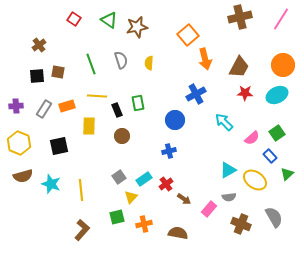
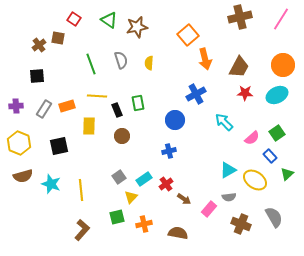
brown square at (58, 72): moved 34 px up
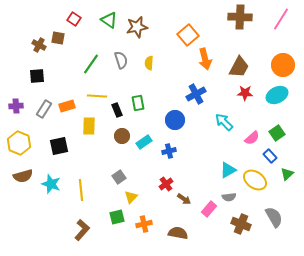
brown cross at (240, 17): rotated 15 degrees clockwise
brown cross at (39, 45): rotated 24 degrees counterclockwise
green line at (91, 64): rotated 55 degrees clockwise
cyan rectangle at (144, 179): moved 37 px up
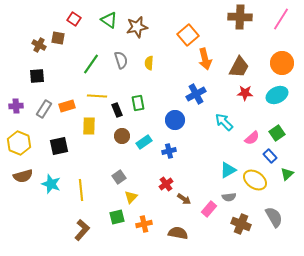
orange circle at (283, 65): moved 1 px left, 2 px up
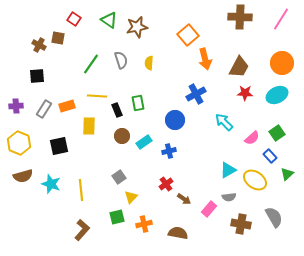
brown cross at (241, 224): rotated 12 degrees counterclockwise
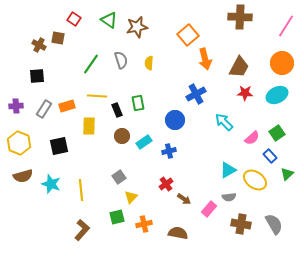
pink line at (281, 19): moved 5 px right, 7 px down
gray semicircle at (274, 217): moved 7 px down
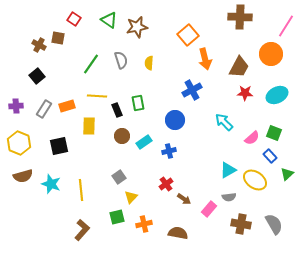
orange circle at (282, 63): moved 11 px left, 9 px up
black square at (37, 76): rotated 35 degrees counterclockwise
blue cross at (196, 94): moved 4 px left, 4 px up
green square at (277, 133): moved 3 px left; rotated 35 degrees counterclockwise
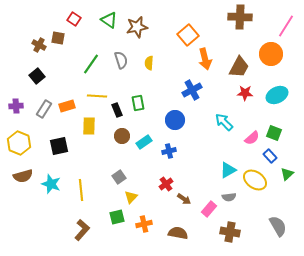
brown cross at (241, 224): moved 11 px left, 8 px down
gray semicircle at (274, 224): moved 4 px right, 2 px down
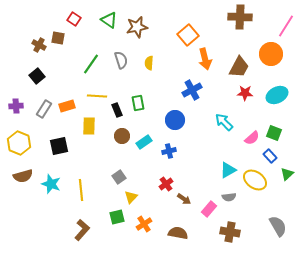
orange cross at (144, 224): rotated 21 degrees counterclockwise
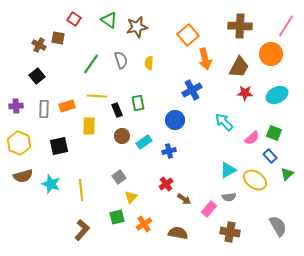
brown cross at (240, 17): moved 9 px down
gray rectangle at (44, 109): rotated 30 degrees counterclockwise
